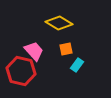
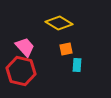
pink trapezoid: moved 9 px left, 4 px up
cyan rectangle: rotated 32 degrees counterclockwise
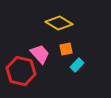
pink trapezoid: moved 15 px right, 7 px down
cyan rectangle: rotated 40 degrees clockwise
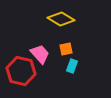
yellow diamond: moved 2 px right, 4 px up
cyan rectangle: moved 5 px left, 1 px down; rotated 24 degrees counterclockwise
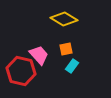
yellow diamond: moved 3 px right
pink trapezoid: moved 1 px left, 1 px down
cyan rectangle: rotated 16 degrees clockwise
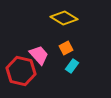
yellow diamond: moved 1 px up
orange square: moved 1 px up; rotated 16 degrees counterclockwise
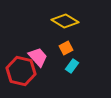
yellow diamond: moved 1 px right, 3 px down
pink trapezoid: moved 1 px left, 2 px down
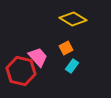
yellow diamond: moved 8 px right, 2 px up
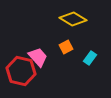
orange square: moved 1 px up
cyan rectangle: moved 18 px right, 8 px up
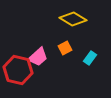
orange square: moved 1 px left, 1 px down
pink trapezoid: rotated 90 degrees clockwise
red hexagon: moved 3 px left, 1 px up
